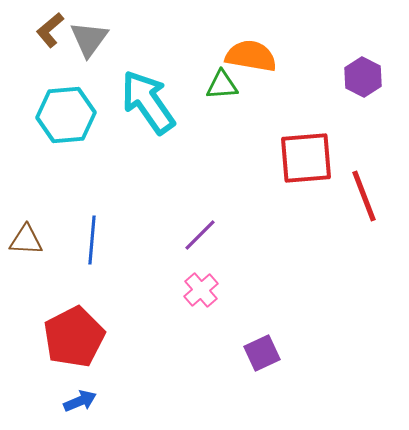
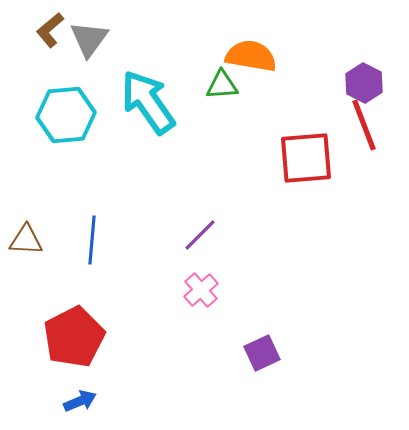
purple hexagon: moved 1 px right, 6 px down
red line: moved 71 px up
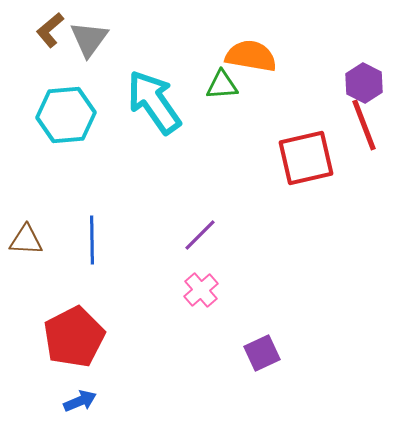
cyan arrow: moved 6 px right
red square: rotated 8 degrees counterclockwise
blue line: rotated 6 degrees counterclockwise
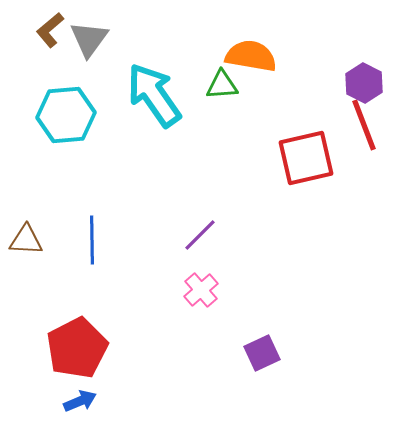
cyan arrow: moved 7 px up
red pentagon: moved 3 px right, 11 px down
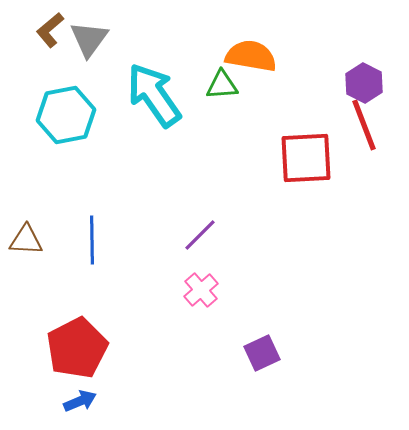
cyan hexagon: rotated 6 degrees counterclockwise
red square: rotated 10 degrees clockwise
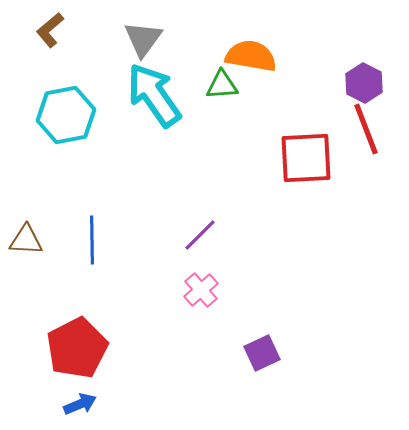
gray triangle: moved 54 px right
red line: moved 2 px right, 4 px down
blue arrow: moved 3 px down
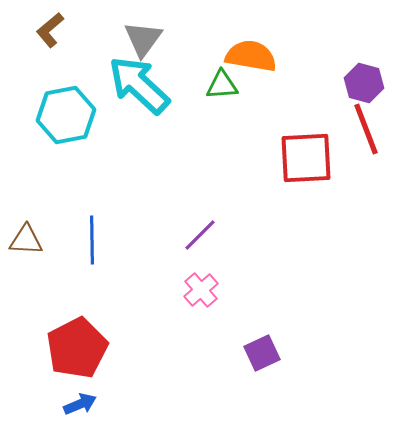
purple hexagon: rotated 12 degrees counterclockwise
cyan arrow: moved 15 px left, 10 px up; rotated 12 degrees counterclockwise
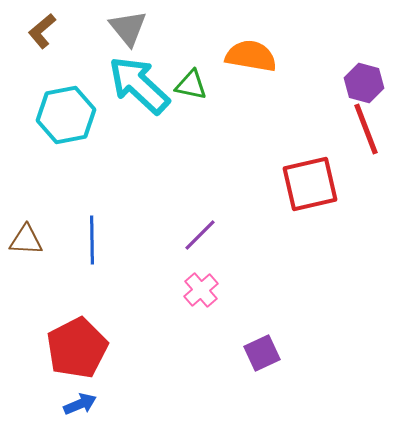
brown L-shape: moved 8 px left, 1 px down
gray triangle: moved 15 px left, 11 px up; rotated 15 degrees counterclockwise
green triangle: moved 31 px left; rotated 16 degrees clockwise
red square: moved 4 px right, 26 px down; rotated 10 degrees counterclockwise
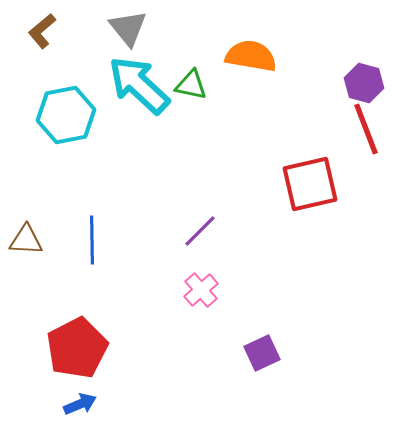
purple line: moved 4 px up
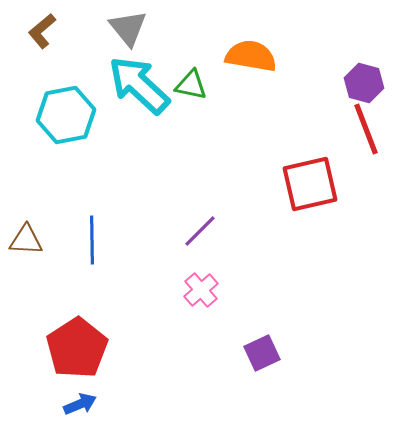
red pentagon: rotated 6 degrees counterclockwise
